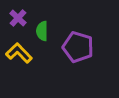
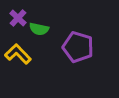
green semicircle: moved 3 px left, 2 px up; rotated 78 degrees counterclockwise
yellow L-shape: moved 1 px left, 1 px down
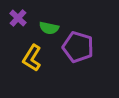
green semicircle: moved 10 px right, 1 px up
yellow L-shape: moved 14 px right, 4 px down; rotated 104 degrees counterclockwise
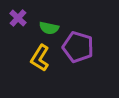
yellow L-shape: moved 8 px right
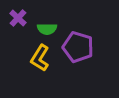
green semicircle: moved 2 px left, 1 px down; rotated 12 degrees counterclockwise
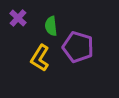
green semicircle: moved 4 px right, 3 px up; rotated 84 degrees clockwise
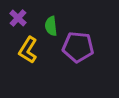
purple pentagon: rotated 12 degrees counterclockwise
yellow L-shape: moved 12 px left, 8 px up
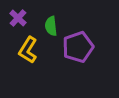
purple pentagon: rotated 24 degrees counterclockwise
